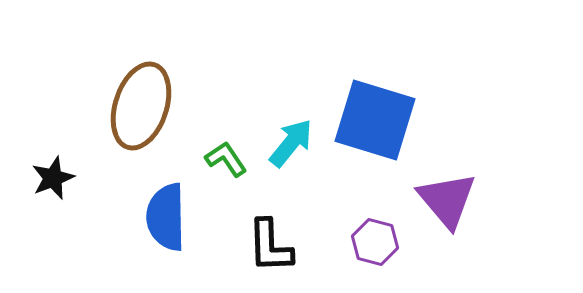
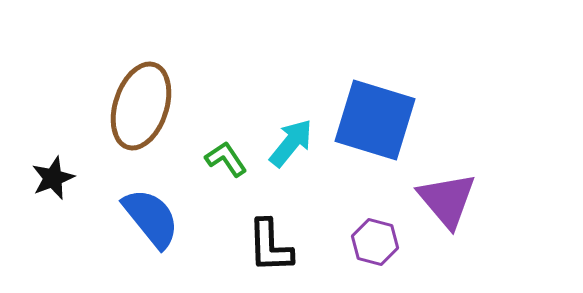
blue semicircle: moved 15 px left, 1 px down; rotated 142 degrees clockwise
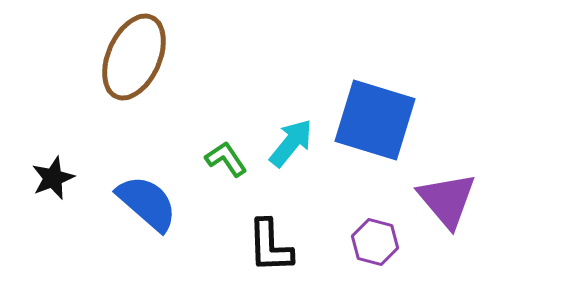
brown ellipse: moved 7 px left, 49 px up; rotated 6 degrees clockwise
blue semicircle: moved 4 px left, 15 px up; rotated 10 degrees counterclockwise
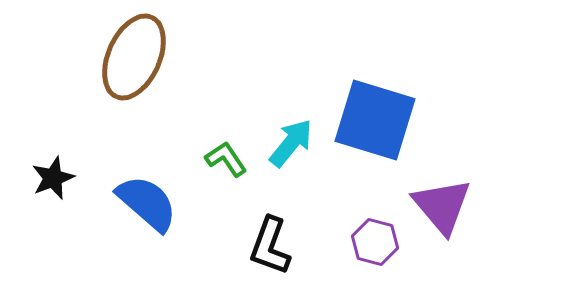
purple triangle: moved 5 px left, 6 px down
black L-shape: rotated 22 degrees clockwise
